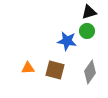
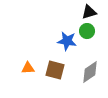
gray diamond: rotated 20 degrees clockwise
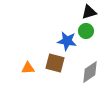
green circle: moved 1 px left
brown square: moved 7 px up
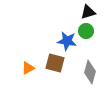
black triangle: moved 1 px left
orange triangle: rotated 24 degrees counterclockwise
gray diamond: rotated 40 degrees counterclockwise
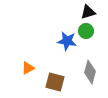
brown square: moved 19 px down
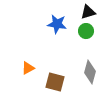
blue star: moved 10 px left, 17 px up
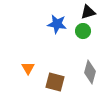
green circle: moved 3 px left
orange triangle: rotated 32 degrees counterclockwise
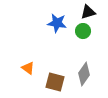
blue star: moved 1 px up
orange triangle: rotated 24 degrees counterclockwise
gray diamond: moved 6 px left, 2 px down; rotated 20 degrees clockwise
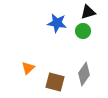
orange triangle: rotated 40 degrees clockwise
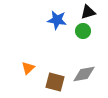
blue star: moved 3 px up
gray diamond: rotated 45 degrees clockwise
